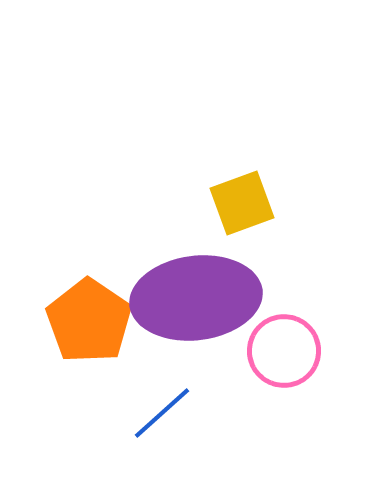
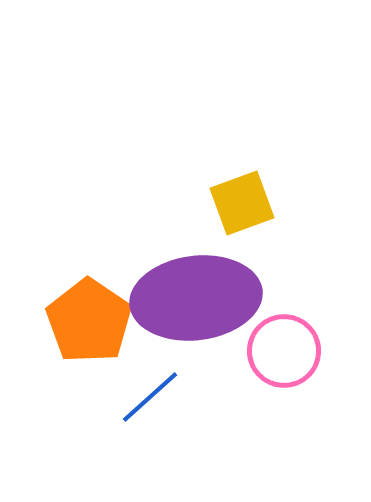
blue line: moved 12 px left, 16 px up
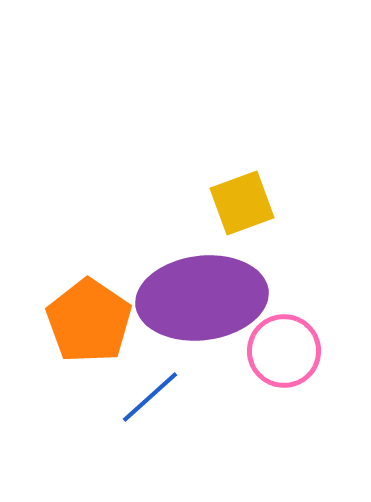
purple ellipse: moved 6 px right
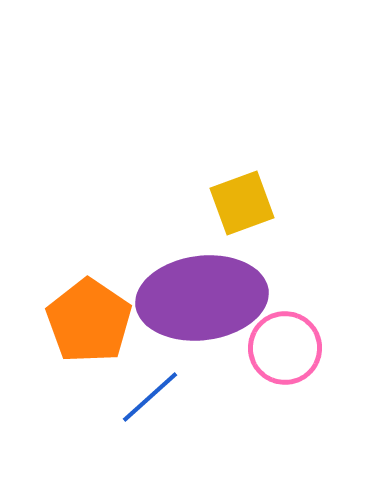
pink circle: moved 1 px right, 3 px up
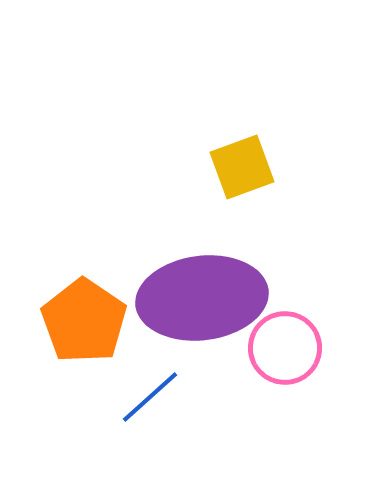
yellow square: moved 36 px up
orange pentagon: moved 5 px left
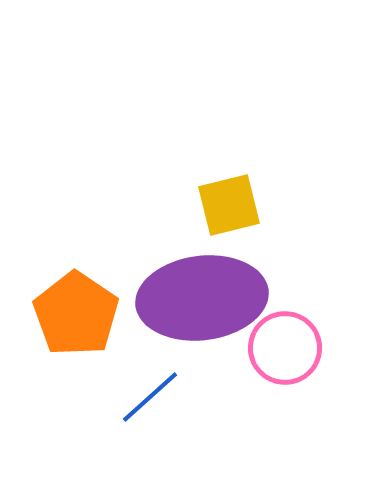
yellow square: moved 13 px left, 38 px down; rotated 6 degrees clockwise
orange pentagon: moved 8 px left, 7 px up
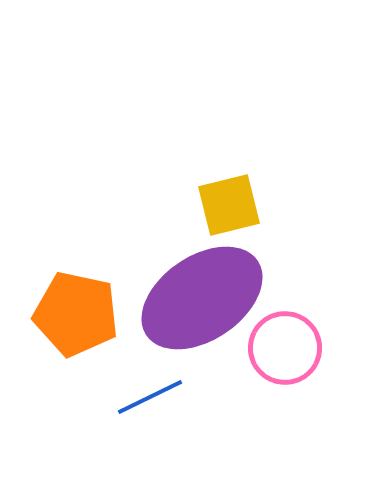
purple ellipse: rotated 27 degrees counterclockwise
orange pentagon: rotated 22 degrees counterclockwise
blue line: rotated 16 degrees clockwise
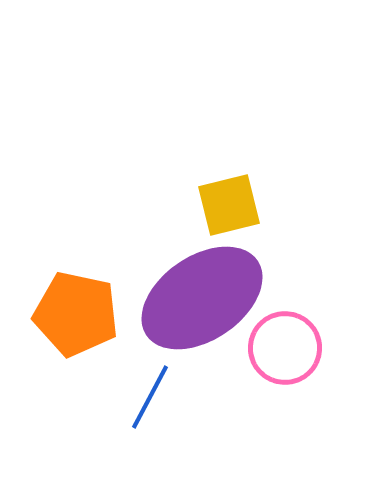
blue line: rotated 36 degrees counterclockwise
